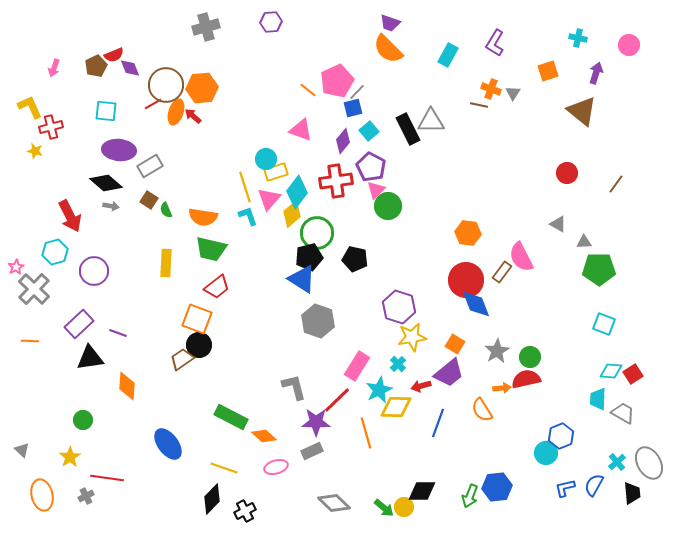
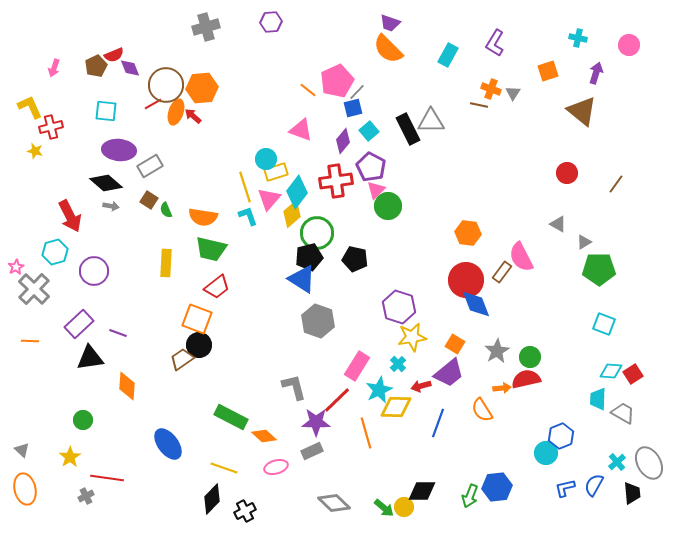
gray triangle at (584, 242): rotated 28 degrees counterclockwise
orange ellipse at (42, 495): moved 17 px left, 6 px up
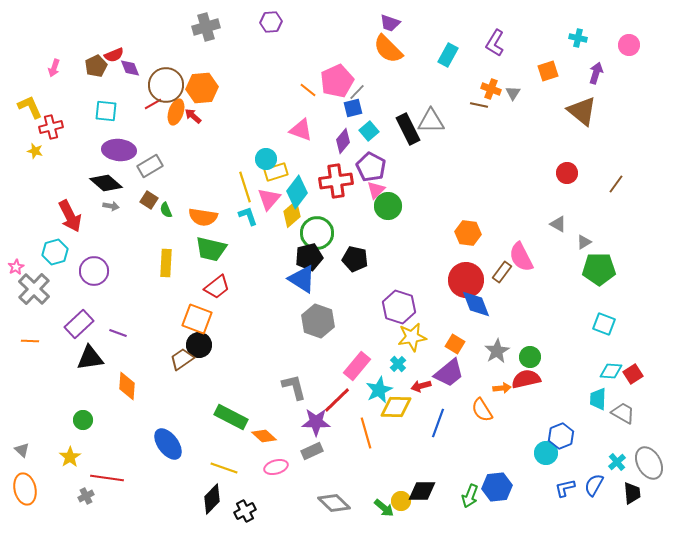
pink rectangle at (357, 366): rotated 8 degrees clockwise
yellow circle at (404, 507): moved 3 px left, 6 px up
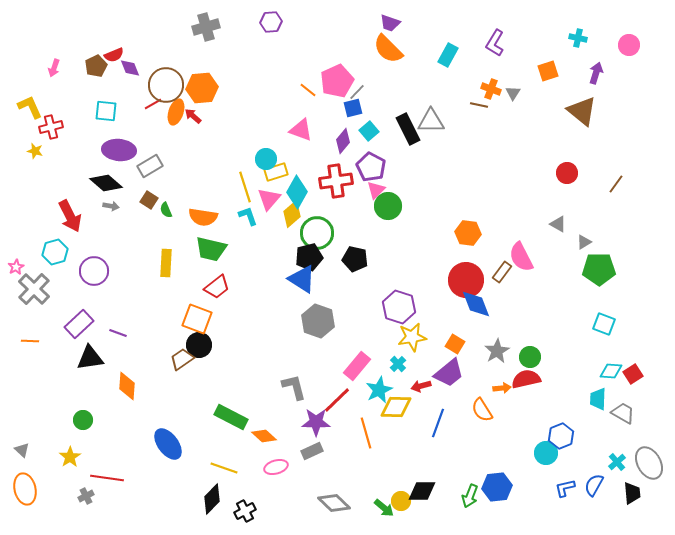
cyan diamond at (297, 192): rotated 8 degrees counterclockwise
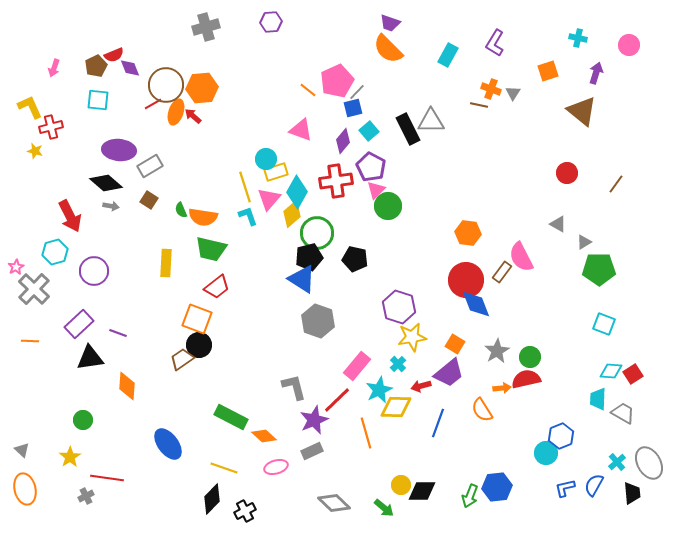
cyan square at (106, 111): moved 8 px left, 11 px up
green semicircle at (166, 210): moved 15 px right
purple star at (316, 422): moved 2 px left, 2 px up; rotated 24 degrees counterclockwise
yellow circle at (401, 501): moved 16 px up
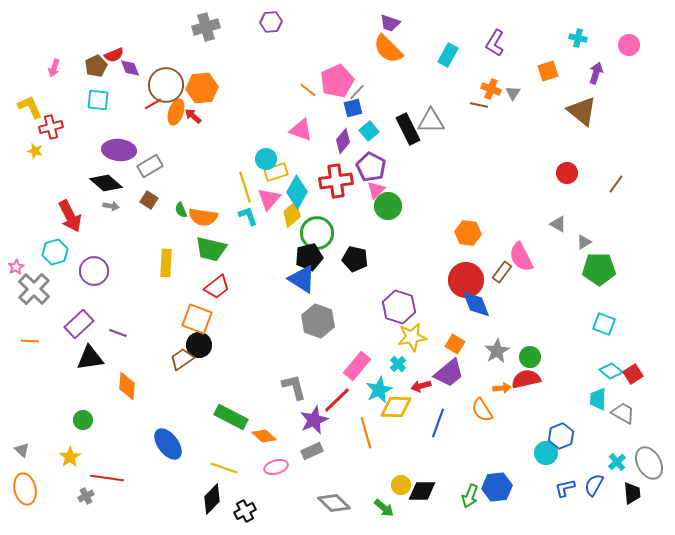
cyan diamond at (611, 371): rotated 35 degrees clockwise
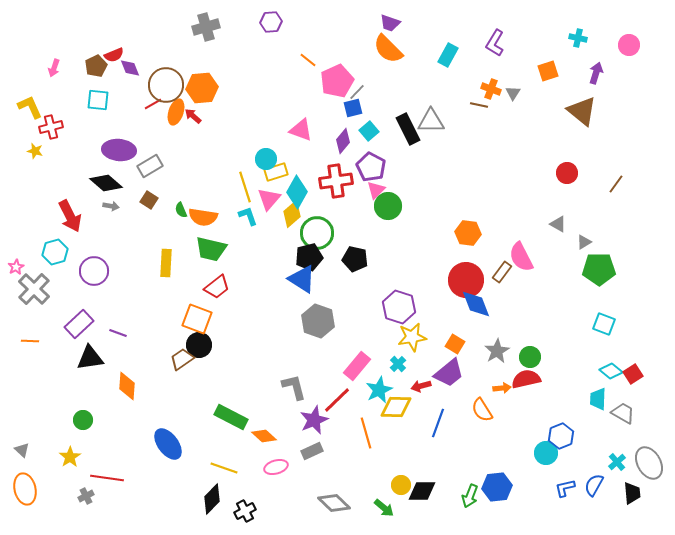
orange line at (308, 90): moved 30 px up
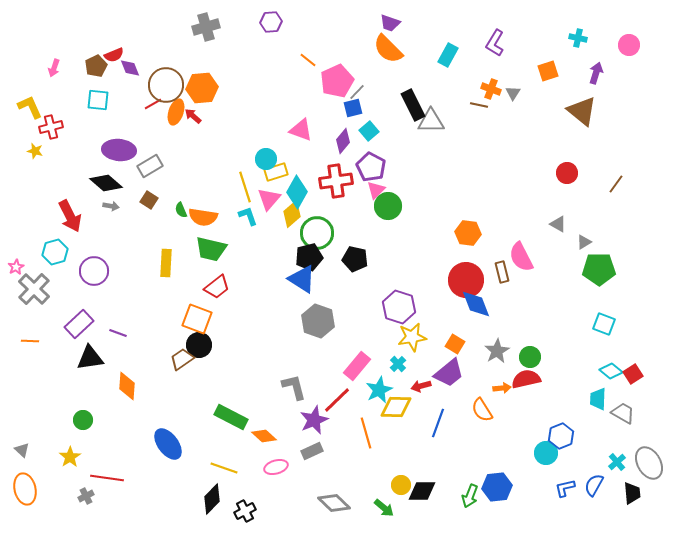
black rectangle at (408, 129): moved 5 px right, 24 px up
brown rectangle at (502, 272): rotated 50 degrees counterclockwise
